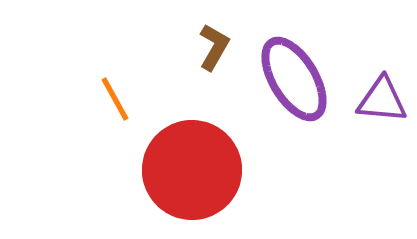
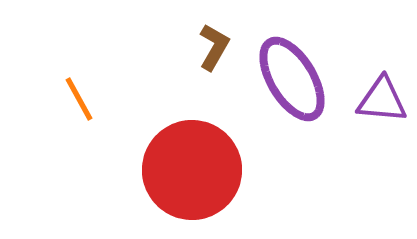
purple ellipse: moved 2 px left
orange line: moved 36 px left
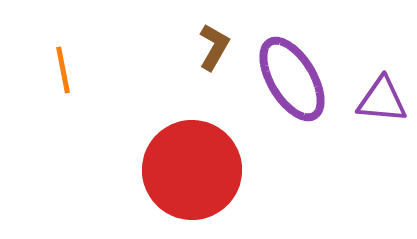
orange line: moved 16 px left, 29 px up; rotated 18 degrees clockwise
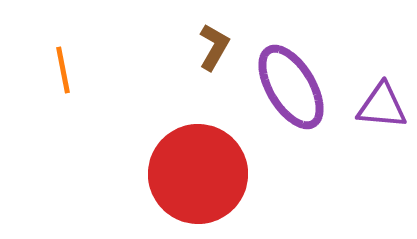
purple ellipse: moved 1 px left, 8 px down
purple triangle: moved 6 px down
red circle: moved 6 px right, 4 px down
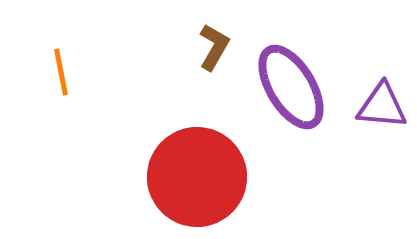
orange line: moved 2 px left, 2 px down
red circle: moved 1 px left, 3 px down
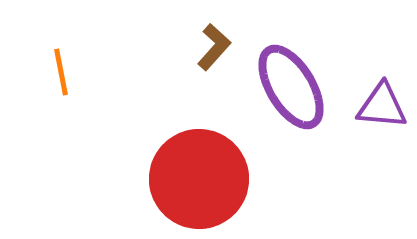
brown L-shape: rotated 12 degrees clockwise
red circle: moved 2 px right, 2 px down
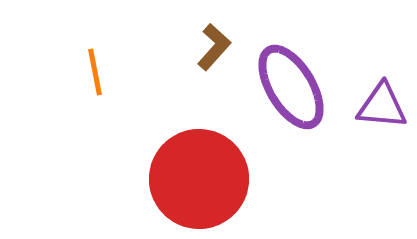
orange line: moved 34 px right
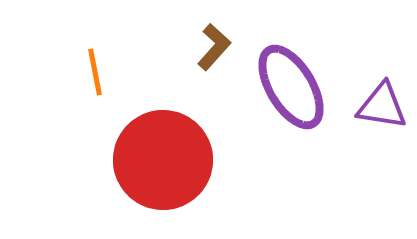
purple triangle: rotated 4 degrees clockwise
red circle: moved 36 px left, 19 px up
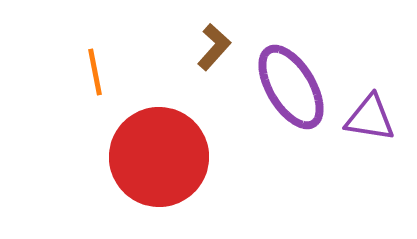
purple triangle: moved 12 px left, 12 px down
red circle: moved 4 px left, 3 px up
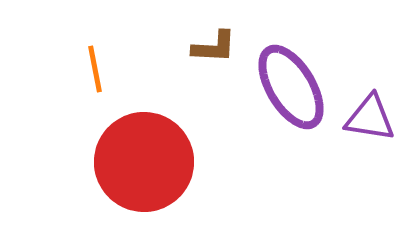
brown L-shape: rotated 51 degrees clockwise
orange line: moved 3 px up
red circle: moved 15 px left, 5 px down
